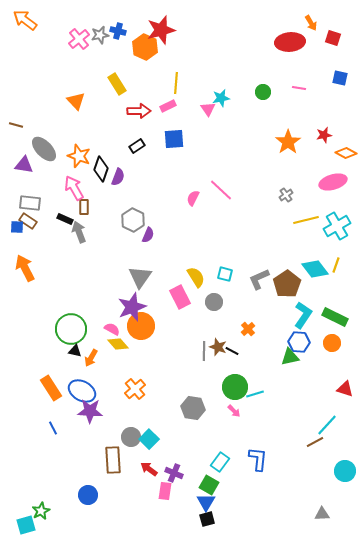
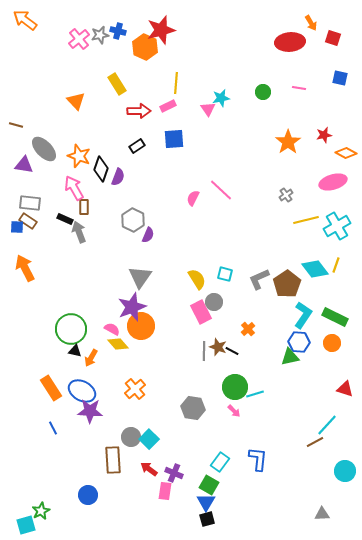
yellow semicircle at (196, 277): moved 1 px right, 2 px down
pink rectangle at (180, 297): moved 21 px right, 15 px down
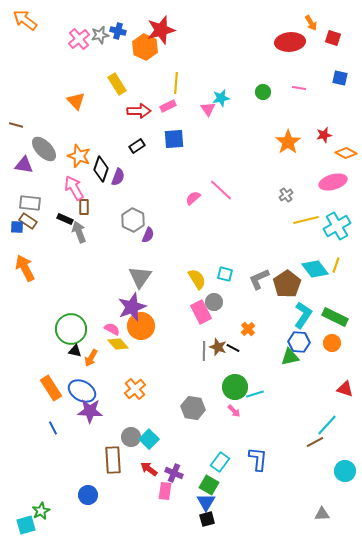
pink semicircle at (193, 198): rotated 21 degrees clockwise
black line at (232, 351): moved 1 px right, 3 px up
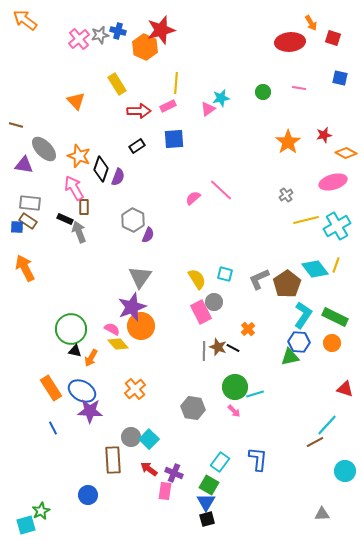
pink triangle at (208, 109): rotated 28 degrees clockwise
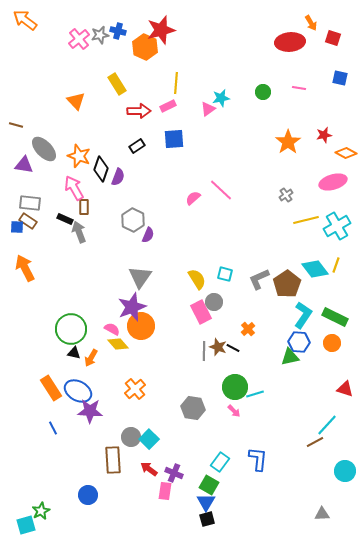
black triangle at (75, 351): moved 1 px left, 2 px down
blue ellipse at (82, 391): moved 4 px left
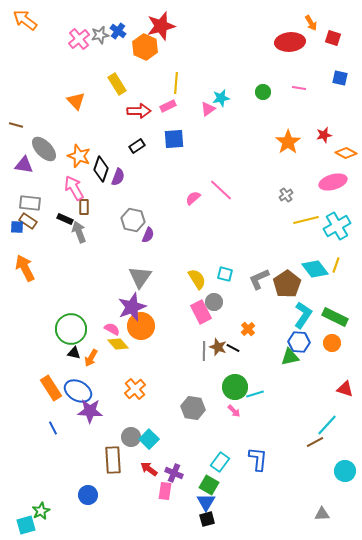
red star at (161, 30): moved 4 px up
blue cross at (118, 31): rotated 21 degrees clockwise
gray hexagon at (133, 220): rotated 15 degrees counterclockwise
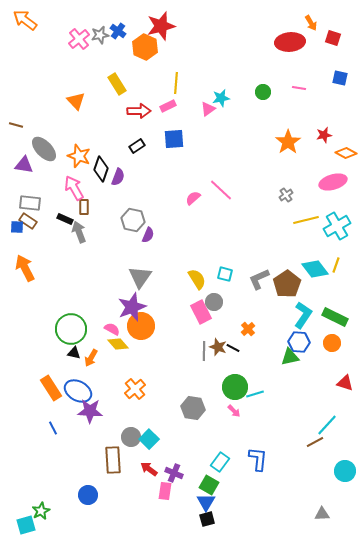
red triangle at (345, 389): moved 6 px up
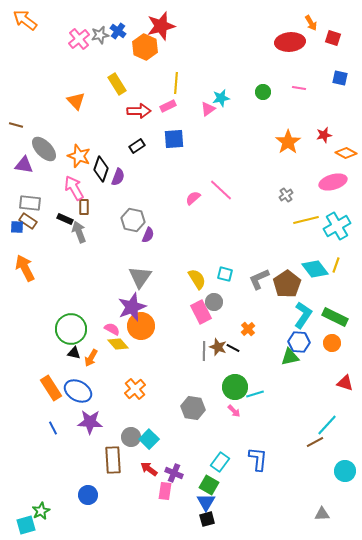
purple star at (90, 411): moved 11 px down
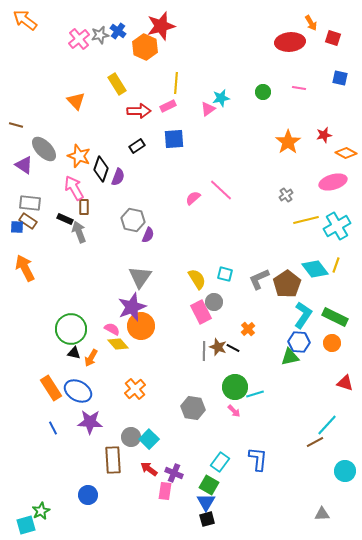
purple triangle at (24, 165): rotated 24 degrees clockwise
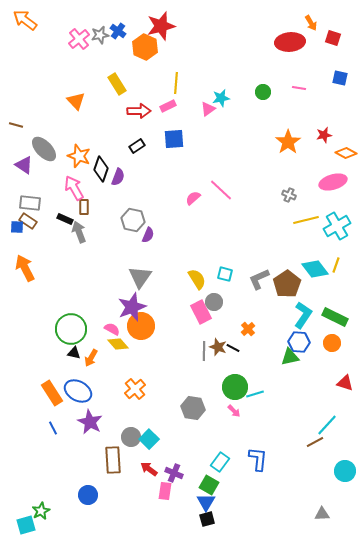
gray cross at (286, 195): moved 3 px right; rotated 32 degrees counterclockwise
orange rectangle at (51, 388): moved 1 px right, 5 px down
purple star at (90, 422): rotated 25 degrees clockwise
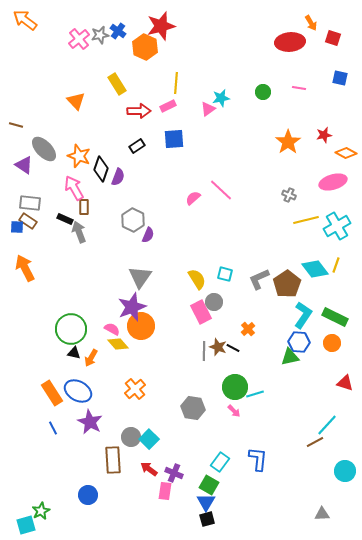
gray hexagon at (133, 220): rotated 15 degrees clockwise
